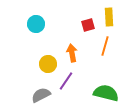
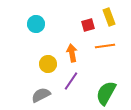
yellow rectangle: rotated 18 degrees counterclockwise
orange line: rotated 66 degrees clockwise
purple line: moved 5 px right
green semicircle: rotated 75 degrees counterclockwise
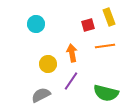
green semicircle: rotated 105 degrees counterclockwise
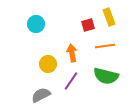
green semicircle: moved 17 px up
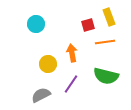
orange line: moved 4 px up
purple line: moved 3 px down
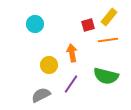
yellow rectangle: rotated 60 degrees clockwise
cyan circle: moved 1 px left
orange line: moved 3 px right, 2 px up
yellow circle: moved 1 px right, 1 px down
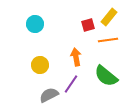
orange arrow: moved 4 px right, 4 px down
yellow circle: moved 9 px left
green semicircle: rotated 25 degrees clockwise
gray semicircle: moved 8 px right
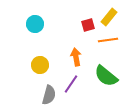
gray semicircle: rotated 132 degrees clockwise
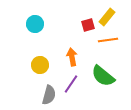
yellow rectangle: moved 2 px left
orange arrow: moved 4 px left
green semicircle: moved 3 px left
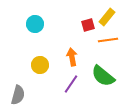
gray semicircle: moved 31 px left
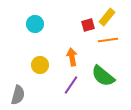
purple line: moved 1 px down
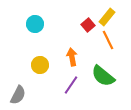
red square: rotated 24 degrees counterclockwise
orange line: rotated 72 degrees clockwise
gray semicircle: rotated 12 degrees clockwise
